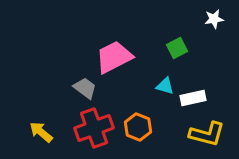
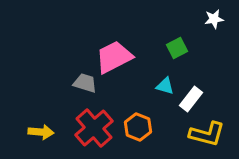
gray trapezoid: moved 5 px up; rotated 20 degrees counterclockwise
white rectangle: moved 2 px left, 1 px down; rotated 40 degrees counterclockwise
red cross: rotated 21 degrees counterclockwise
yellow arrow: rotated 145 degrees clockwise
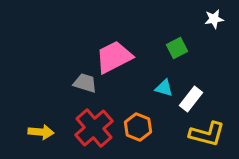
cyan triangle: moved 1 px left, 2 px down
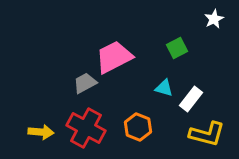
white star: rotated 18 degrees counterclockwise
gray trapezoid: rotated 45 degrees counterclockwise
red cross: moved 8 px left; rotated 21 degrees counterclockwise
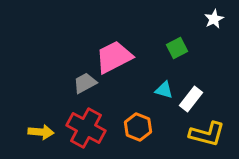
cyan triangle: moved 2 px down
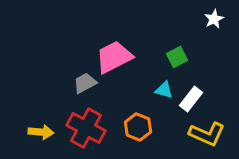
green square: moved 9 px down
yellow L-shape: rotated 9 degrees clockwise
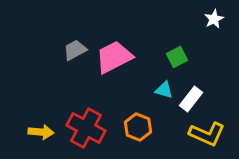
gray trapezoid: moved 10 px left, 33 px up
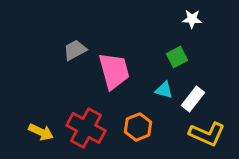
white star: moved 22 px left; rotated 30 degrees clockwise
pink trapezoid: moved 14 px down; rotated 102 degrees clockwise
white rectangle: moved 2 px right
orange hexagon: rotated 16 degrees clockwise
yellow arrow: rotated 20 degrees clockwise
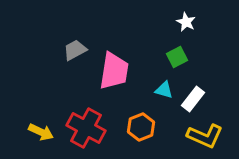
white star: moved 6 px left, 3 px down; rotated 24 degrees clockwise
pink trapezoid: rotated 24 degrees clockwise
orange hexagon: moved 3 px right
yellow L-shape: moved 2 px left, 2 px down
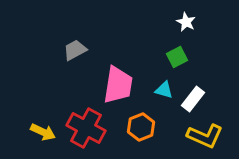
pink trapezoid: moved 4 px right, 14 px down
yellow arrow: moved 2 px right
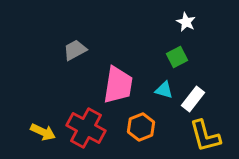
yellow L-shape: rotated 51 degrees clockwise
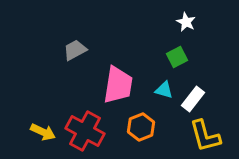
red cross: moved 1 px left, 3 px down
